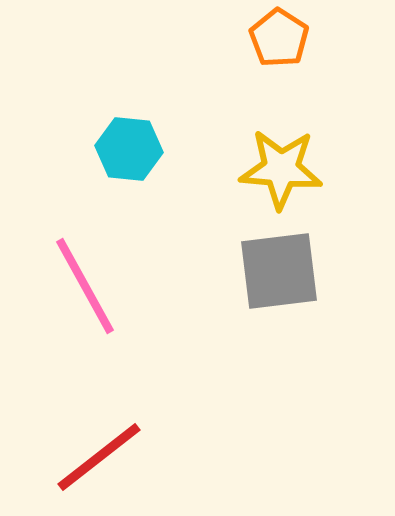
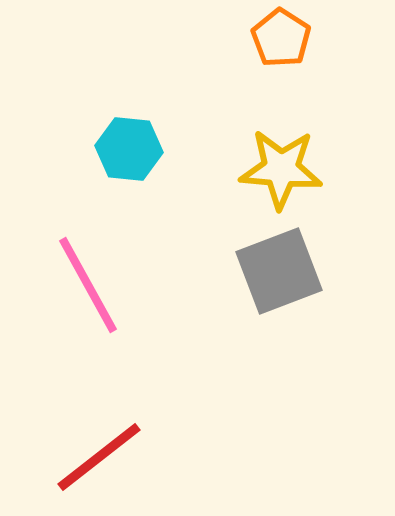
orange pentagon: moved 2 px right
gray square: rotated 14 degrees counterclockwise
pink line: moved 3 px right, 1 px up
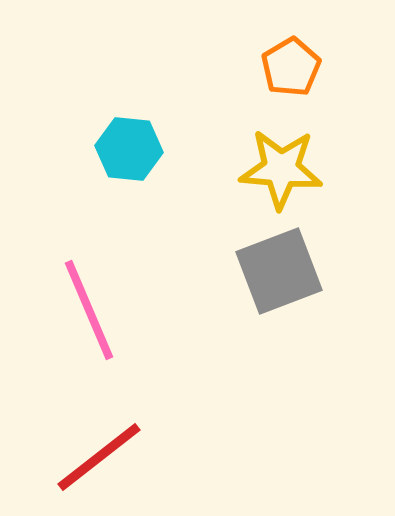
orange pentagon: moved 10 px right, 29 px down; rotated 8 degrees clockwise
pink line: moved 1 px right, 25 px down; rotated 6 degrees clockwise
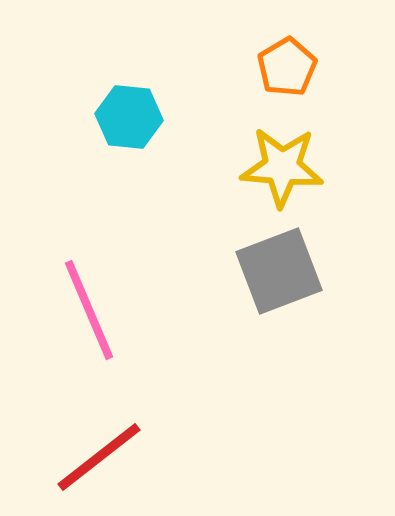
orange pentagon: moved 4 px left
cyan hexagon: moved 32 px up
yellow star: moved 1 px right, 2 px up
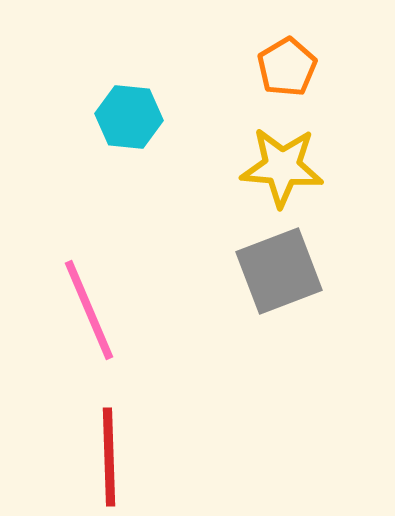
red line: moved 10 px right; rotated 54 degrees counterclockwise
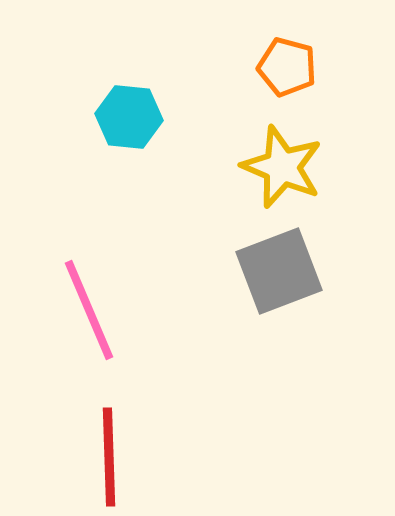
orange pentagon: rotated 26 degrees counterclockwise
yellow star: rotated 18 degrees clockwise
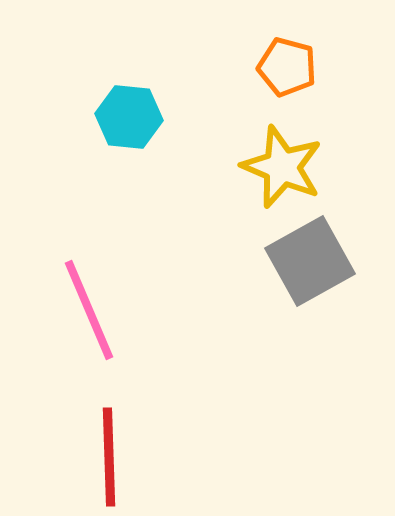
gray square: moved 31 px right, 10 px up; rotated 8 degrees counterclockwise
